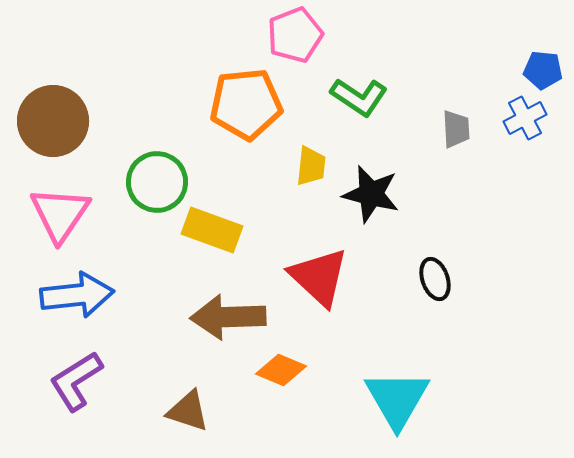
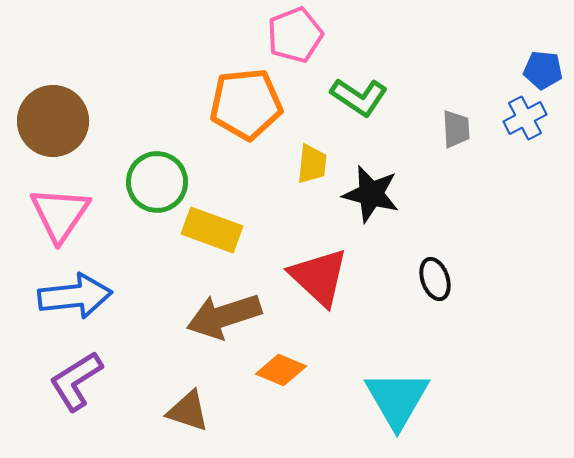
yellow trapezoid: moved 1 px right, 2 px up
blue arrow: moved 2 px left, 1 px down
brown arrow: moved 4 px left, 1 px up; rotated 16 degrees counterclockwise
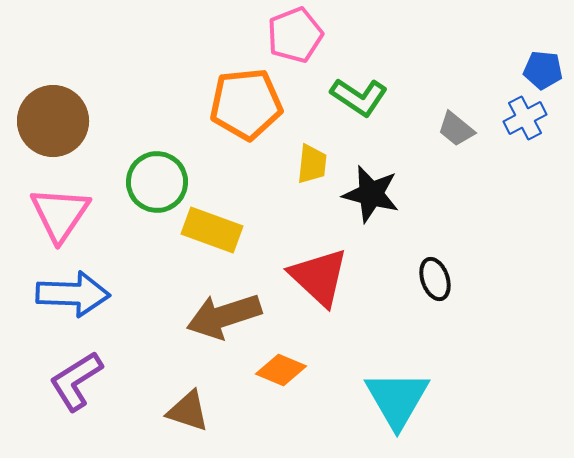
gray trapezoid: rotated 132 degrees clockwise
blue arrow: moved 2 px left, 2 px up; rotated 8 degrees clockwise
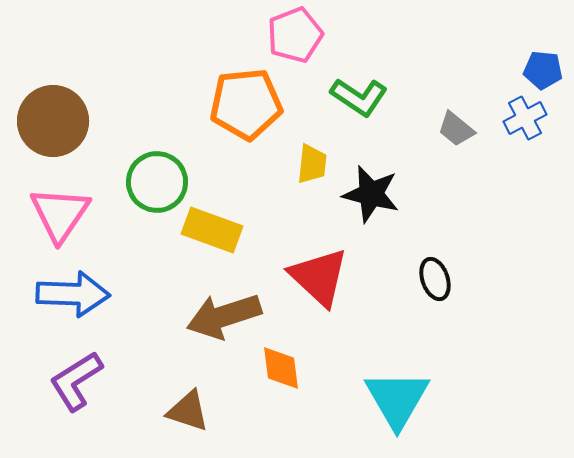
orange diamond: moved 2 px up; rotated 60 degrees clockwise
